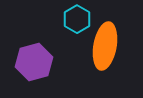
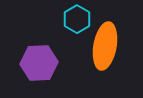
purple hexagon: moved 5 px right, 1 px down; rotated 12 degrees clockwise
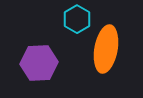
orange ellipse: moved 1 px right, 3 px down
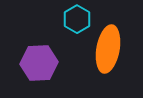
orange ellipse: moved 2 px right
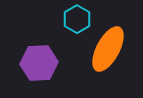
orange ellipse: rotated 18 degrees clockwise
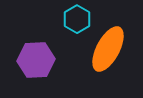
purple hexagon: moved 3 px left, 3 px up
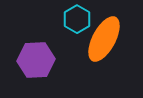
orange ellipse: moved 4 px left, 10 px up
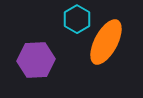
orange ellipse: moved 2 px right, 3 px down
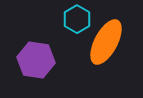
purple hexagon: rotated 12 degrees clockwise
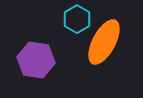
orange ellipse: moved 2 px left
